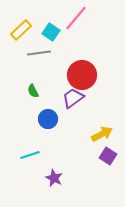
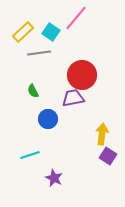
yellow rectangle: moved 2 px right, 2 px down
purple trapezoid: rotated 25 degrees clockwise
yellow arrow: rotated 55 degrees counterclockwise
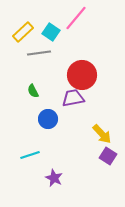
yellow arrow: rotated 130 degrees clockwise
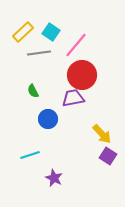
pink line: moved 27 px down
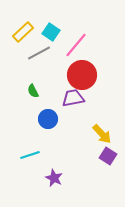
gray line: rotated 20 degrees counterclockwise
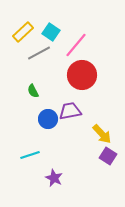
purple trapezoid: moved 3 px left, 13 px down
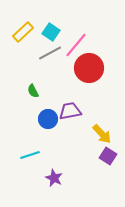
gray line: moved 11 px right
red circle: moved 7 px right, 7 px up
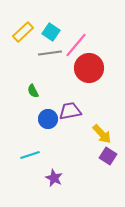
gray line: rotated 20 degrees clockwise
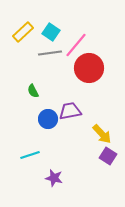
purple star: rotated 12 degrees counterclockwise
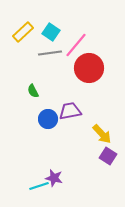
cyan line: moved 9 px right, 31 px down
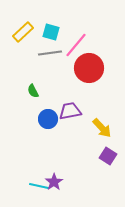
cyan square: rotated 18 degrees counterclockwise
yellow arrow: moved 6 px up
purple star: moved 4 px down; rotated 24 degrees clockwise
cyan line: rotated 30 degrees clockwise
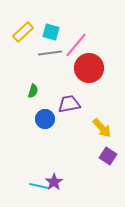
green semicircle: rotated 136 degrees counterclockwise
purple trapezoid: moved 1 px left, 7 px up
blue circle: moved 3 px left
